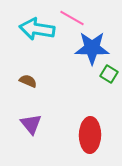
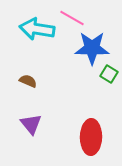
red ellipse: moved 1 px right, 2 px down
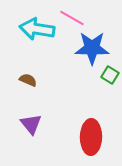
green square: moved 1 px right, 1 px down
brown semicircle: moved 1 px up
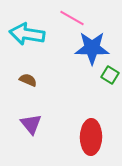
cyan arrow: moved 10 px left, 5 px down
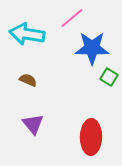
pink line: rotated 70 degrees counterclockwise
green square: moved 1 px left, 2 px down
purple triangle: moved 2 px right
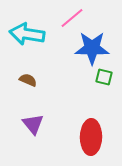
green square: moved 5 px left; rotated 18 degrees counterclockwise
